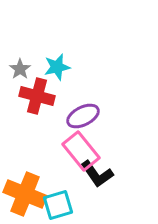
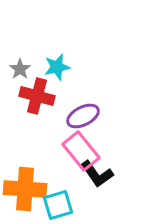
orange cross: moved 5 px up; rotated 18 degrees counterclockwise
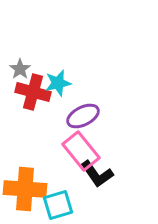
cyan star: moved 1 px right, 16 px down
red cross: moved 4 px left, 4 px up
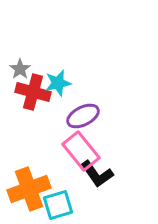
orange cross: moved 4 px right; rotated 24 degrees counterclockwise
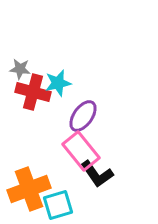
gray star: rotated 30 degrees counterclockwise
purple ellipse: rotated 28 degrees counterclockwise
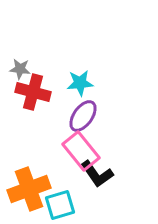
cyan star: moved 22 px right; rotated 8 degrees clockwise
cyan square: moved 2 px right
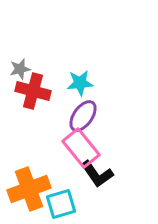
gray star: rotated 20 degrees counterclockwise
red cross: moved 1 px up
pink rectangle: moved 3 px up
cyan square: moved 1 px right, 1 px up
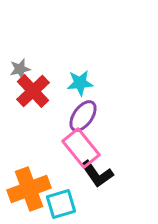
red cross: rotated 32 degrees clockwise
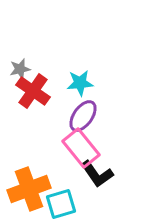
red cross: rotated 12 degrees counterclockwise
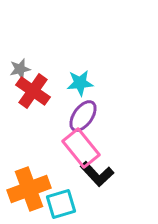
black L-shape: rotated 8 degrees counterclockwise
